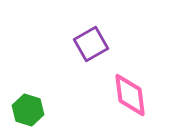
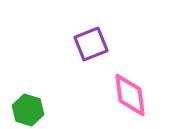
purple square: rotated 8 degrees clockwise
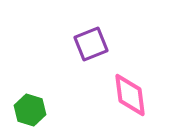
green hexagon: moved 2 px right
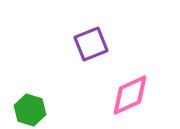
pink diamond: rotated 72 degrees clockwise
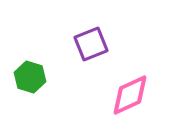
green hexagon: moved 33 px up
